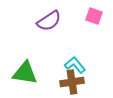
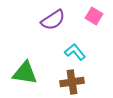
pink square: rotated 12 degrees clockwise
purple semicircle: moved 4 px right, 1 px up
cyan L-shape: moved 13 px up
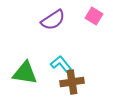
cyan L-shape: moved 14 px left, 12 px down
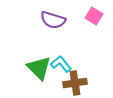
purple semicircle: rotated 50 degrees clockwise
green triangle: moved 14 px right, 5 px up; rotated 36 degrees clockwise
brown cross: moved 3 px right, 1 px down
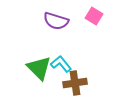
purple semicircle: moved 3 px right, 1 px down
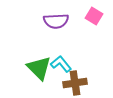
purple semicircle: rotated 20 degrees counterclockwise
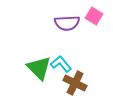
purple semicircle: moved 11 px right, 2 px down
brown cross: rotated 35 degrees clockwise
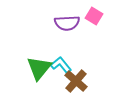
cyan L-shape: moved 1 px down
green triangle: rotated 24 degrees clockwise
brown cross: moved 1 px right, 2 px up; rotated 15 degrees clockwise
